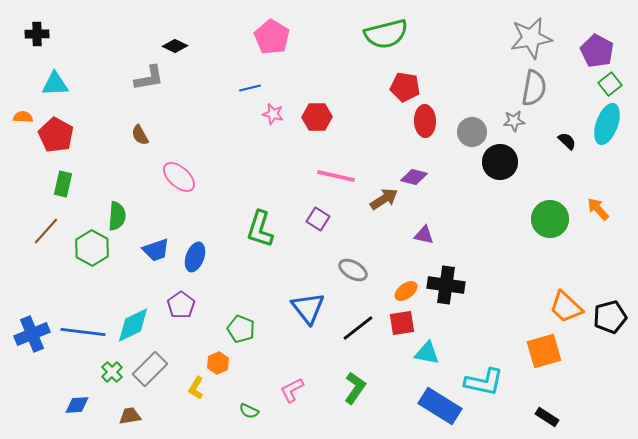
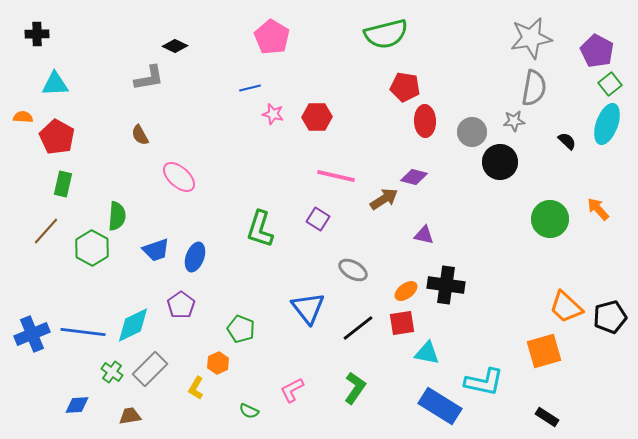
red pentagon at (56, 135): moved 1 px right, 2 px down
green cross at (112, 372): rotated 10 degrees counterclockwise
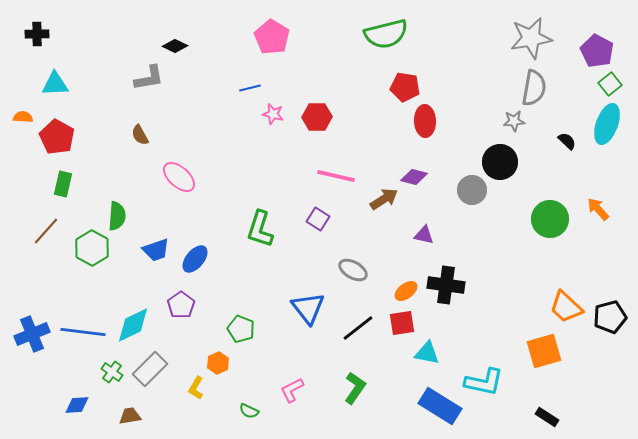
gray circle at (472, 132): moved 58 px down
blue ellipse at (195, 257): moved 2 px down; rotated 20 degrees clockwise
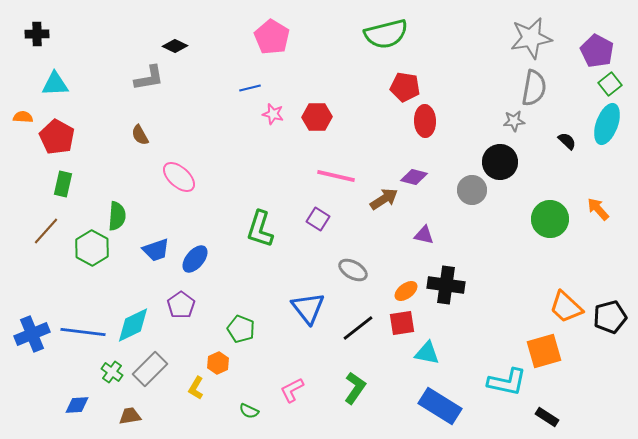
cyan L-shape at (484, 382): moved 23 px right
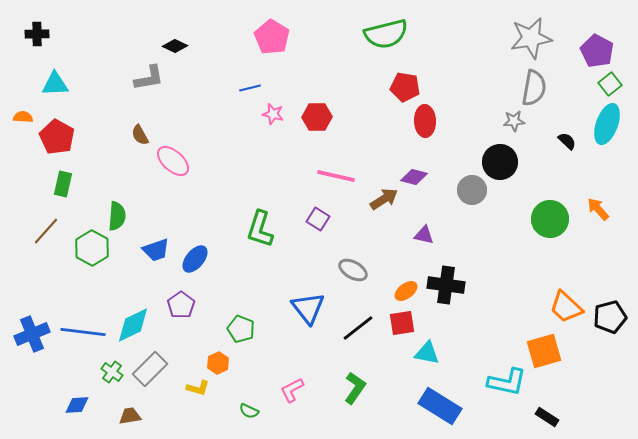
pink ellipse at (179, 177): moved 6 px left, 16 px up
yellow L-shape at (196, 388): moved 2 px right; rotated 105 degrees counterclockwise
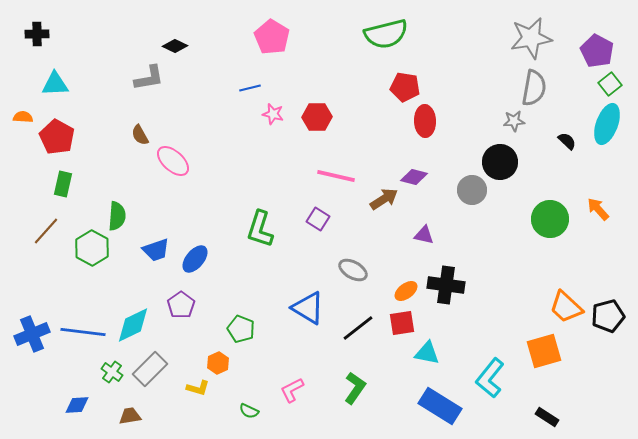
blue triangle at (308, 308): rotated 21 degrees counterclockwise
black pentagon at (610, 317): moved 2 px left, 1 px up
cyan L-shape at (507, 382): moved 17 px left, 4 px up; rotated 117 degrees clockwise
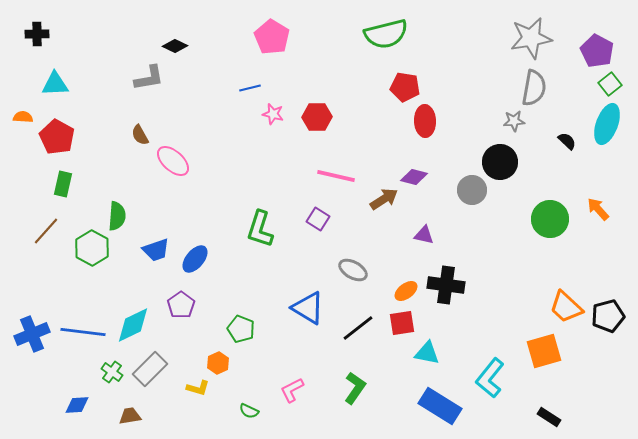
black rectangle at (547, 417): moved 2 px right
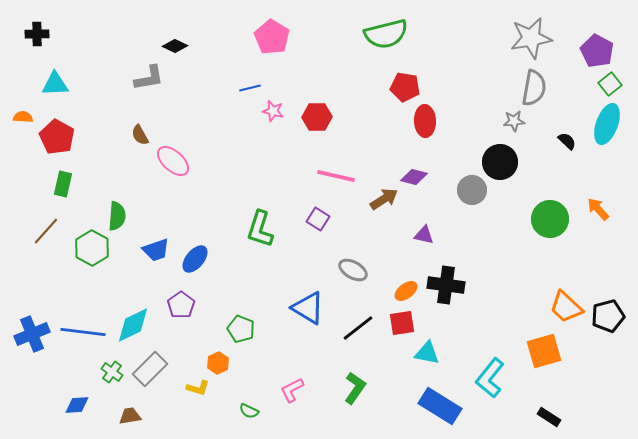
pink star at (273, 114): moved 3 px up
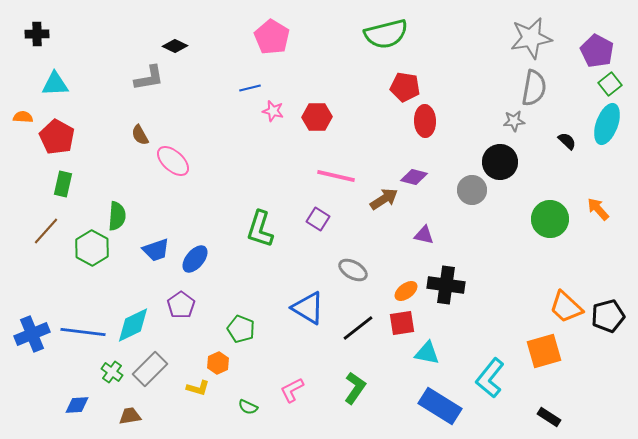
green semicircle at (249, 411): moved 1 px left, 4 px up
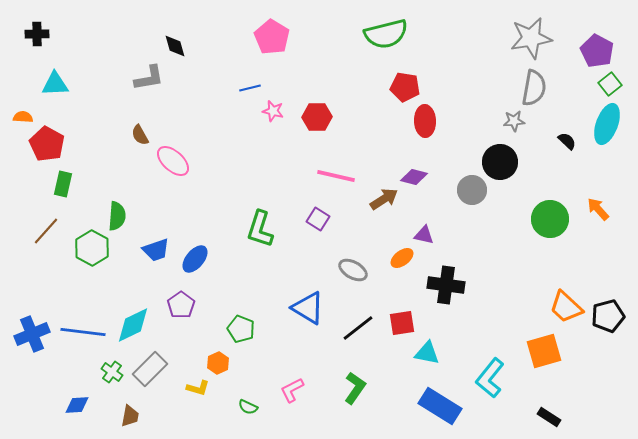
black diamond at (175, 46): rotated 50 degrees clockwise
red pentagon at (57, 137): moved 10 px left, 7 px down
orange ellipse at (406, 291): moved 4 px left, 33 px up
brown trapezoid at (130, 416): rotated 110 degrees clockwise
